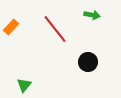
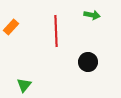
red line: moved 1 px right, 2 px down; rotated 36 degrees clockwise
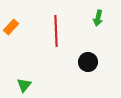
green arrow: moved 6 px right, 3 px down; rotated 91 degrees clockwise
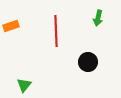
orange rectangle: moved 1 px up; rotated 28 degrees clockwise
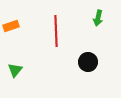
green triangle: moved 9 px left, 15 px up
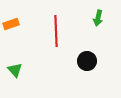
orange rectangle: moved 2 px up
black circle: moved 1 px left, 1 px up
green triangle: rotated 21 degrees counterclockwise
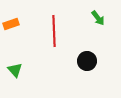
green arrow: rotated 49 degrees counterclockwise
red line: moved 2 px left
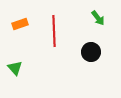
orange rectangle: moved 9 px right
black circle: moved 4 px right, 9 px up
green triangle: moved 2 px up
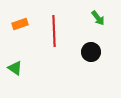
green triangle: rotated 14 degrees counterclockwise
